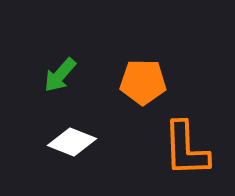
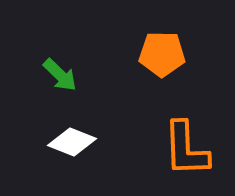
green arrow: rotated 87 degrees counterclockwise
orange pentagon: moved 19 px right, 28 px up
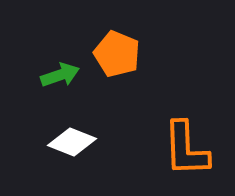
orange pentagon: moved 45 px left; rotated 21 degrees clockwise
green arrow: rotated 63 degrees counterclockwise
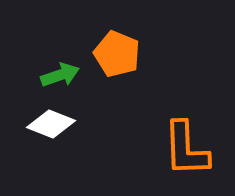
white diamond: moved 21 px left, 18 px up
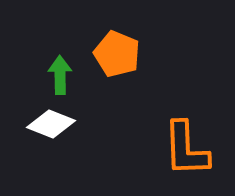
green arrow: rotated 72 degrees counterclockwise
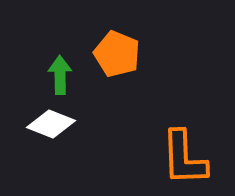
orange L-shape: moved 2 px left, 9 px down
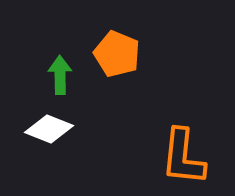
white diamond: moved 2 px left, 5 px down
orange L-shape: moved 1 px left, 1 px up; rotated 8 degrees clockwise
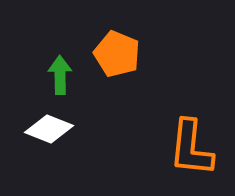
orange L-shape: moved 8 px right, 9 px up
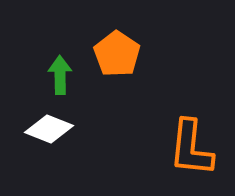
orange pentagon: rotated 12 degrees clockwise
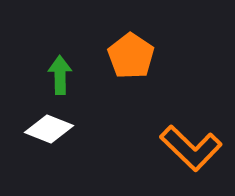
orange pentagon: moved 14 px right, 2 px down
orange L-shape: rotated 52 degrees counterclockwise
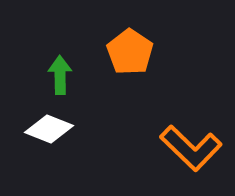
orange pentagon: moved 1 px left, 4 px up
